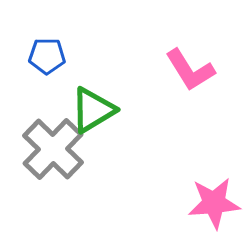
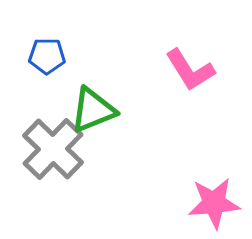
green triangle: rotated 9 degrees clockwise
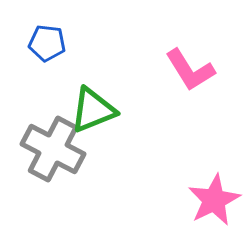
blue pentagon: moved 13 px up; rotated 6 degrees clockwise
gray cross: rotated 16 degrees counterclockwise
pink star: moved 3 px up; rotated 22 degrees counterclockwise
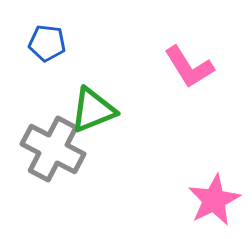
pink L-shape: moved 1 px left, 3 px up
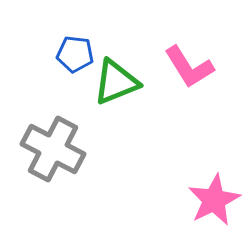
blue pentagon: moved 28 px right, 11 px down
green triangle: moved 23 px right, 28 px up
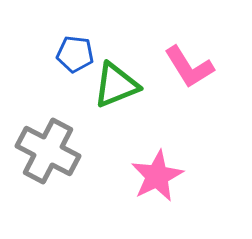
green triangle: moved 3 px down
gray cross: moved 5 px left, 2 px down
pink star: moved 57 px left, 24 px up
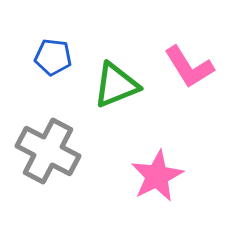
blue pentagon: moved 22 px left, 3 px down
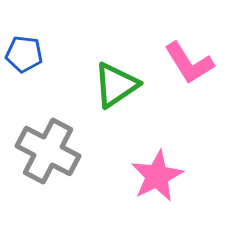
blue pentagon: moved 29 px left, 3 px up
pink L-shape: moved 4 px up
green triangle: rotated 12 degrees counterclockwise
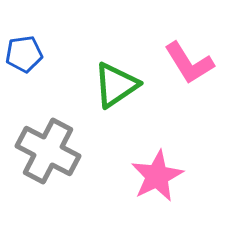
blue pentagon: rotated 15 degrees counterclockwise
